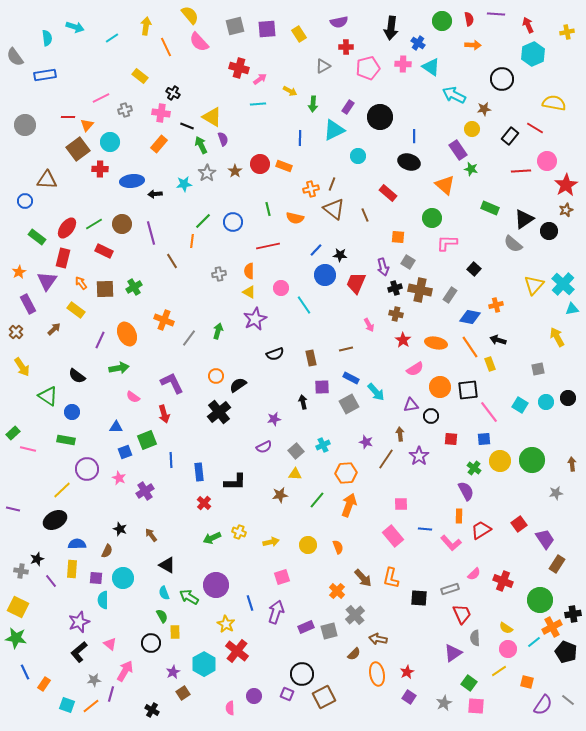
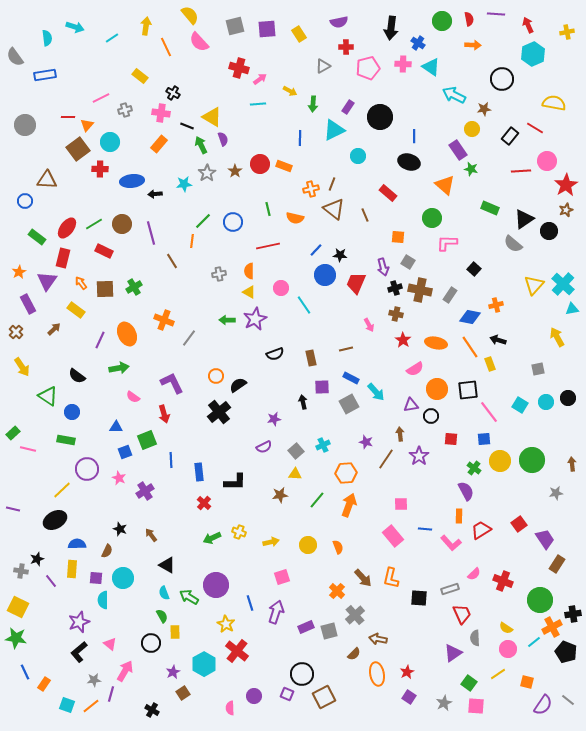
green arrow at (218, 331): moved 9 px right, 11 px up; rotated 105 degrees counterclockwise
orange circle at (440, 387): moved 3 px left, 2 px down
yellow line at (499, 671): moved 1 px left, 3 px down
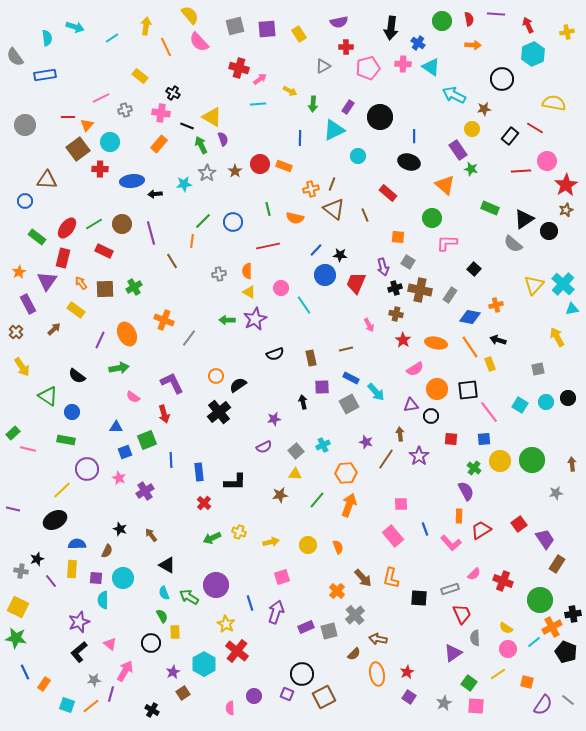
orange semicircle at (249, 271): moved 2 px left
blue line at (425, 529): rotated 64 degrees clockwise
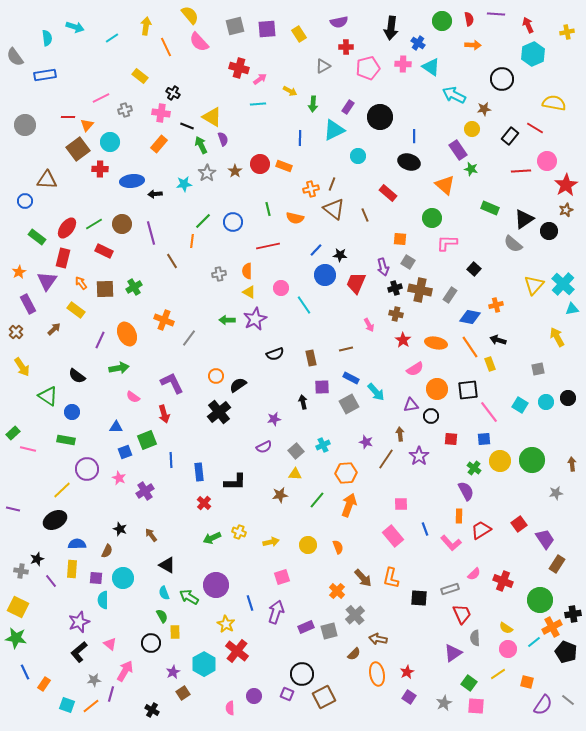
orange square at (398, 237): moved 2 px right, 2 px down
